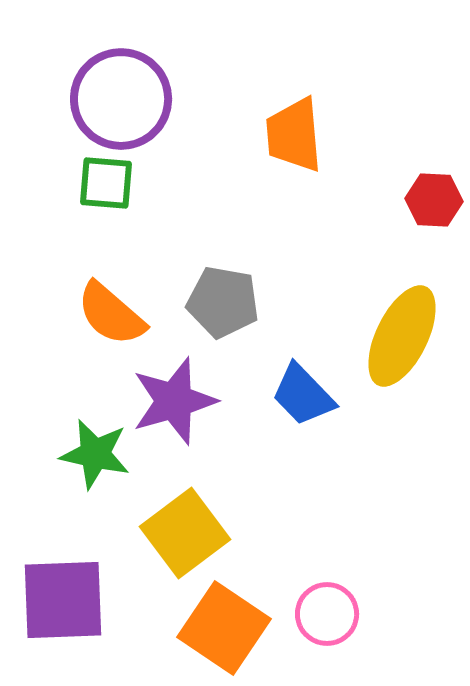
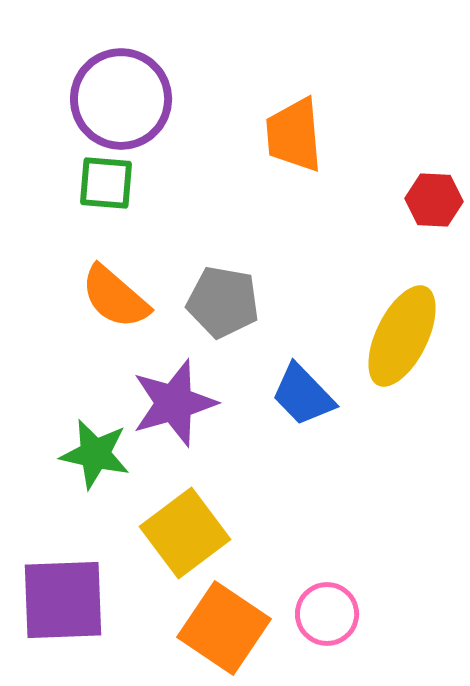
orange semicircle: moved 4 px right, 17 px up
purple star: moved 2 px down
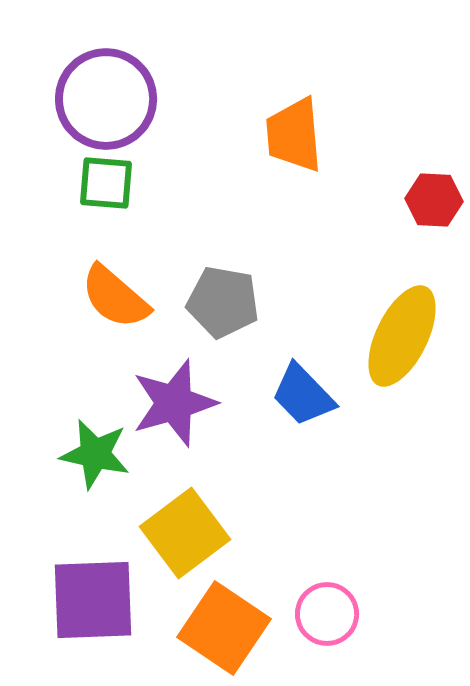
purple circle: moved 15 px left
purple square: moved 30 px right
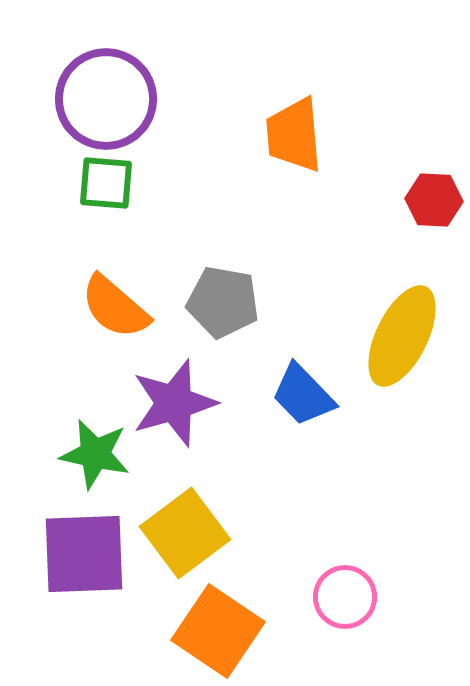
orange semicircle: moved 10 px down
purple square: moved 9 px left, 46 px up
pink circle: moved 18 px right, 17 px up
orange square: moved 6 px left, 3 px down
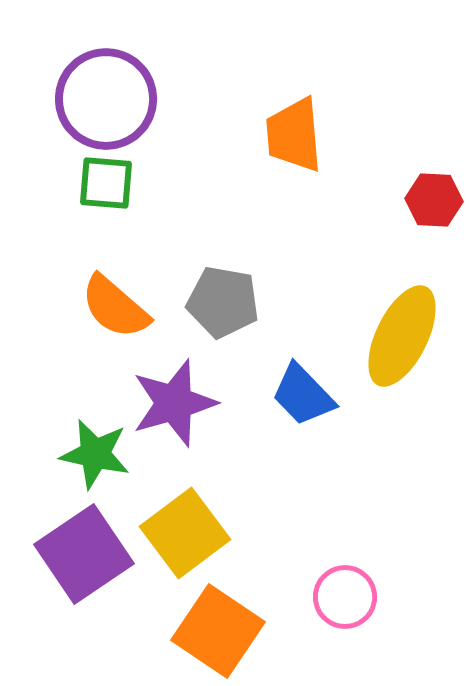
purple square: rotated 32 degrees counterclockwise
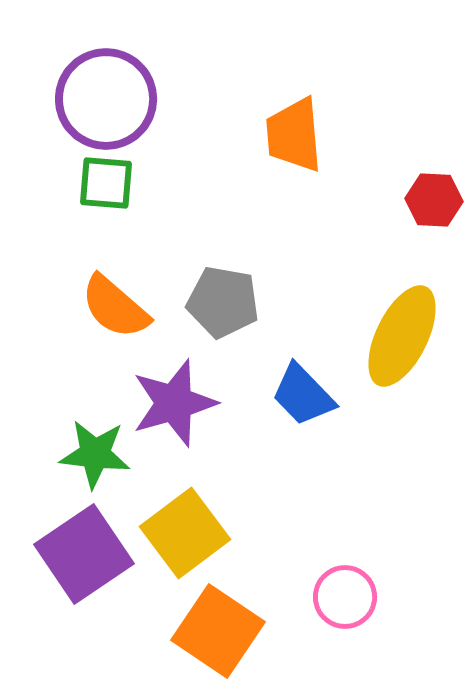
green star: rotated 6 degrees counterclockwise
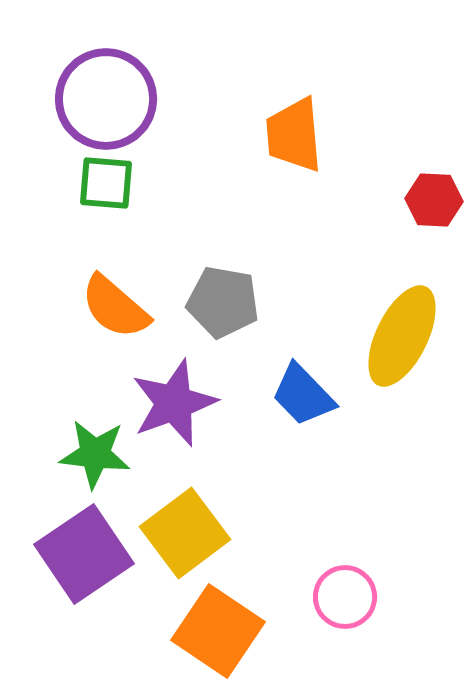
purple star: rotated 4 degrees counterclockwise
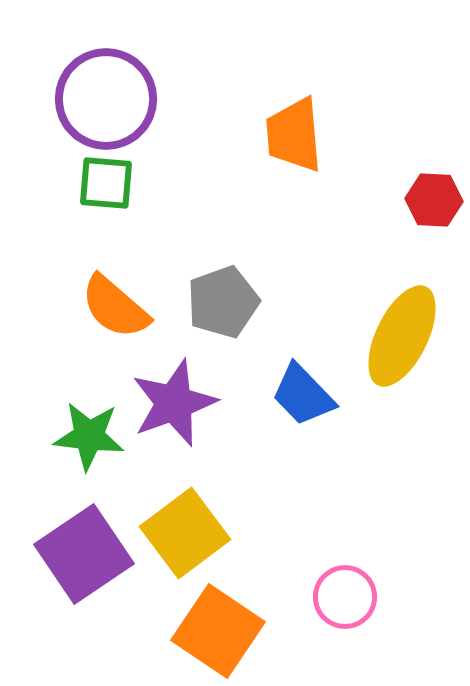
gray pentagon: rotated 30 degrees counterclockwise
green star: moved 6 px left, 18 px up
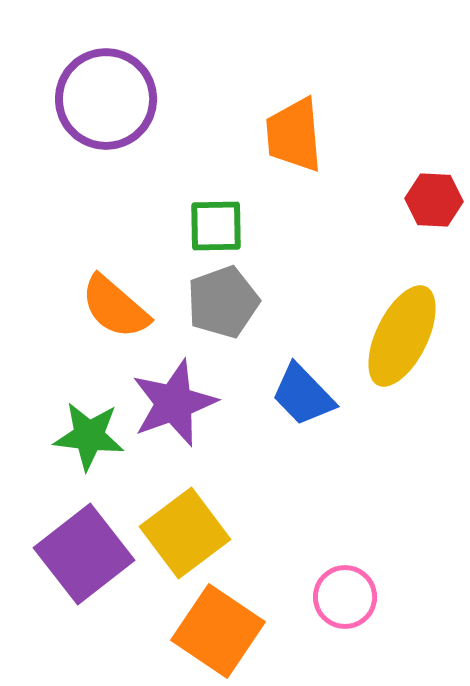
green square: moved 110 px right, 43 px down; rotated 6 degrees counterclockwise
purple square: rotated 4 degrees counterclockwise
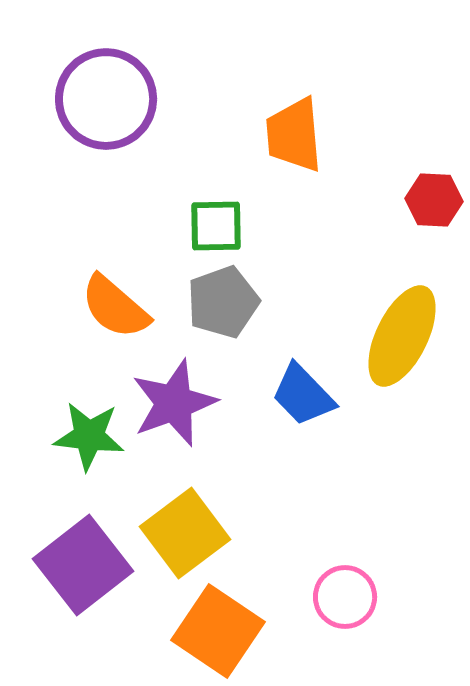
purple square: moved 1 px left, 11 px down
